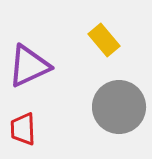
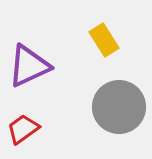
yellow rectangle: rotated 8 degrees clockwise
red trapezoid: rotated 56 degrees clockwise
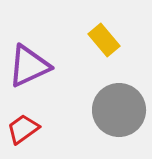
yellow rectangle: rotated 8 degrees counterclockwise
gray circle: moved 3 px down
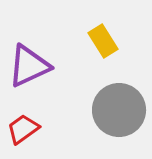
yellow rectangle: moved 1 px left, 1 px down; rotated 8 degrees clockwise
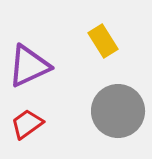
gray circle: moved 1 px left, 1 px down
red trapezoid: moved 4 px right, 5 px up
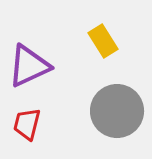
gray circle: moved 1 px left
red trapezoid: rotated 40 degrees counterclockwise
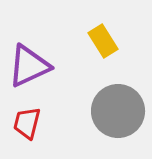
gray circle: moved 1 px right
red trapezoid: moved 1 px up
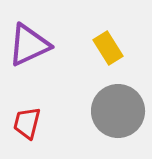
yellow rectangle: moved 5 px right, 7 px down
purple triangle: moved 21 px up
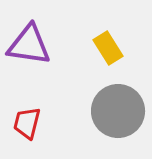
purple triangle: rotated 33 degrees clockwise
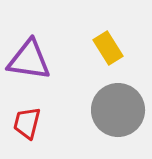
purple triangle: moved 15 px down
gray circle: moved 1 px up
